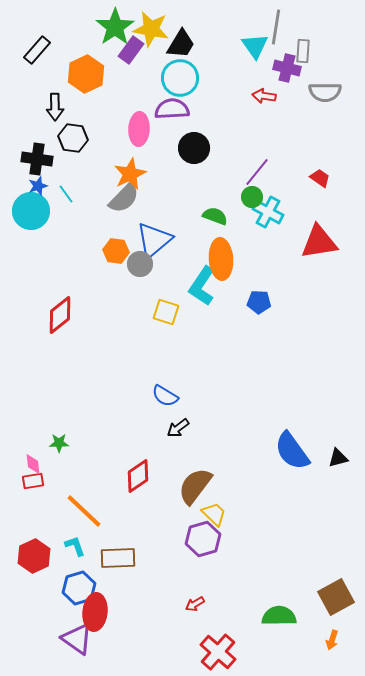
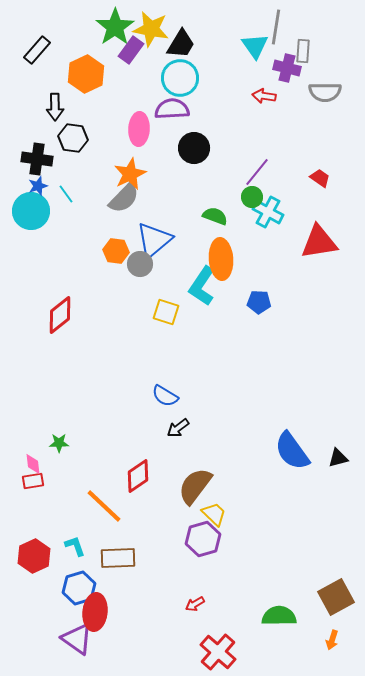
orange line at (84, 511): moved 20 px right, 5 px up
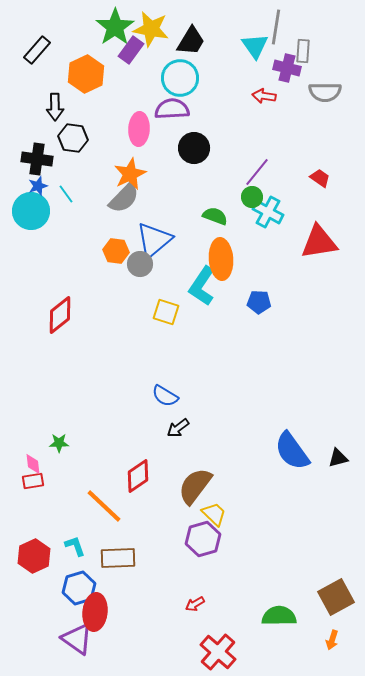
black trapezoid at (181, 44): moved 10 px right, 3 px up
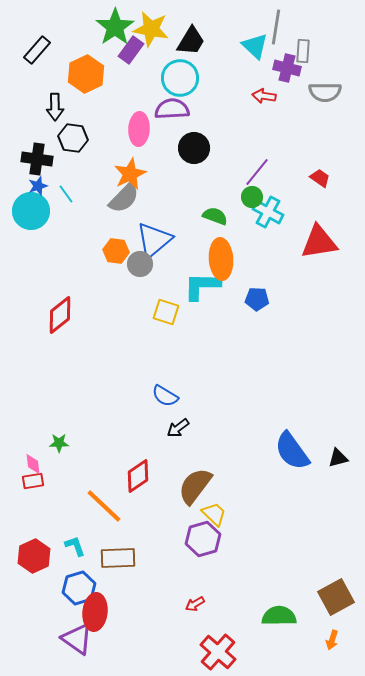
cyan triangle at (255, 46): rotated 12 degrees counterclockwise
cyan L-shape at (202, 286): rotated 57 degrees clockwise
blue pentagon at (259, 302): moved 2 px left, 3 px up
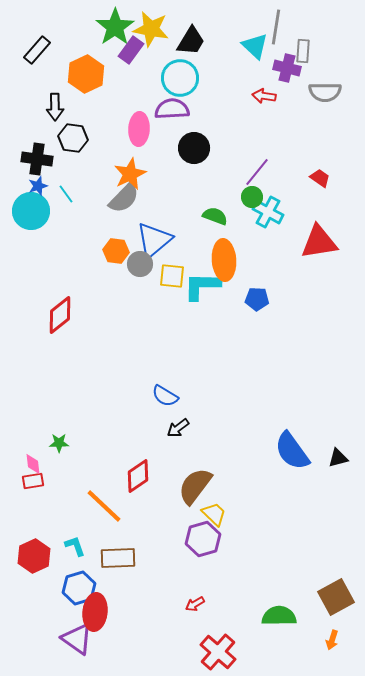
orange ellipse at (221, 259): moved 3 px right, 1 px down
yellow square at (166, 312): moved 6 px right, 36 px up; rotated 12 degrees counterclockwise
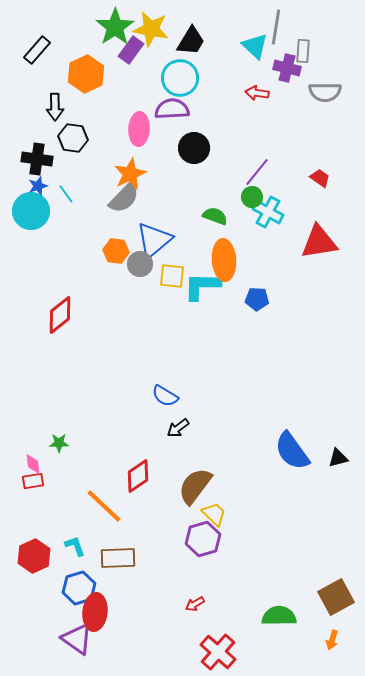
red arrow at (264, 96): moved 7 px left, 3 px up
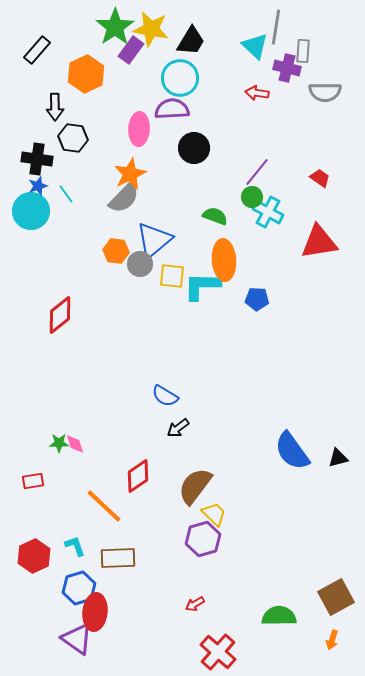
pink diamond at (33, 464): moved 42 px right, 20 px up; rotated 10 degrees counterclockwise
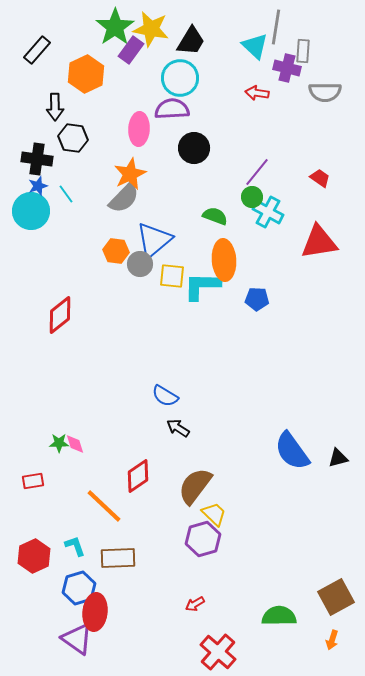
black arrow at (178, 428): rotated 70 degrees clockwise
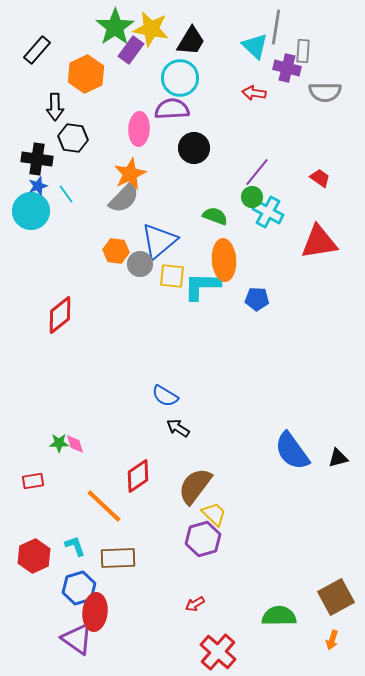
red arrow at (257, 93): moved 3 px left
blue triangle at (154, 240): moved 5 px right, 1 px down
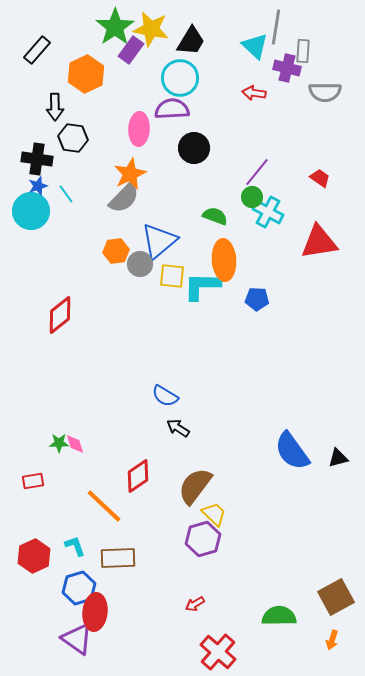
orange hexagon at (116, 251): rotated 15 degrees counterclockwise
